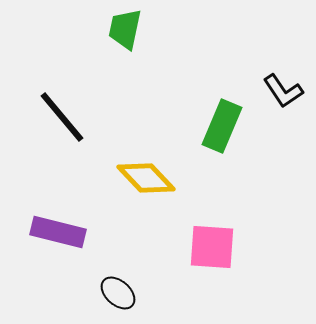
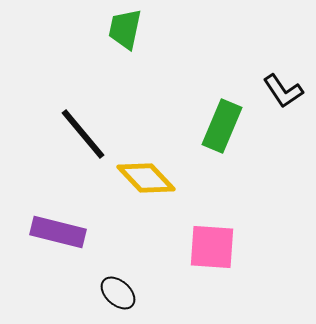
black line: moved 21 px right, 17 px down
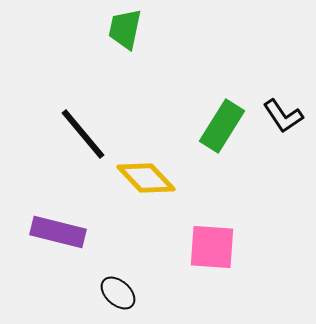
black L-shape: moved 25 px down
green rectangle: rotated 9 degrees clockwise
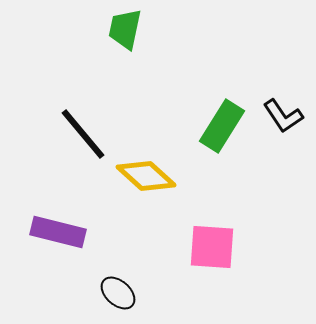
yellow diamond: moved 2 px up; rotated 4 degrees counterclockwise
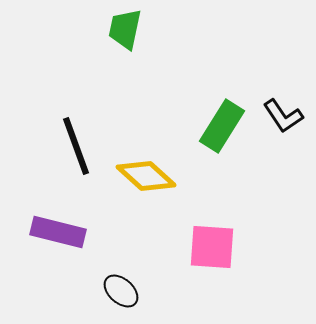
black line: moved 7 px left, 12 px down; rotated 20 degrees clockwise
black ellipse: moved 3 px right, 2 px up
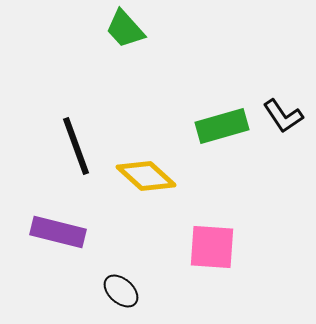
green trapezoid: rotated 54 degrees counterclockwise
green rectangle: rotated 42 degrees clockwise
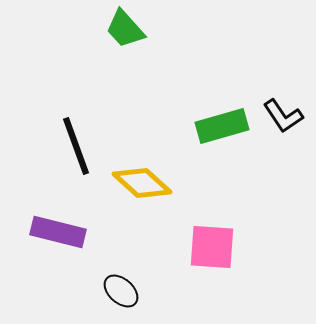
yellow diamond: moved 4 px left, 7 px down
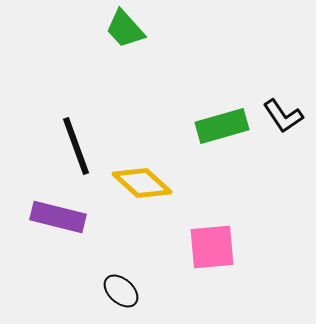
purple rectangle: moved 15 px up
pink square: rotated 9 degrees counterclockwise
